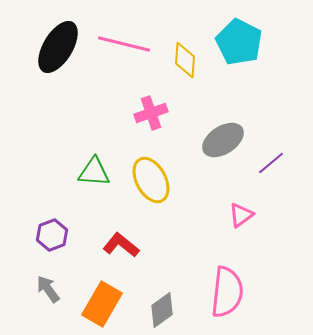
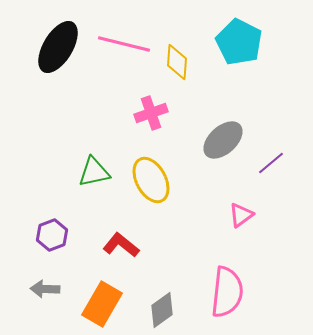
yellow diamond: moved 8 px left, 2 px down
gray ellipse: rotated 9 degrees counterclockwise
green triangle: rotated 16 degrees counterclockwise
gray arrow: moved 3 px left; rotated 52 degrees counterclockwise
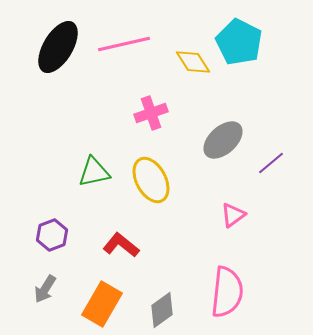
pink line: rotated 27 degrees counterclockwise
yellow diamond: moved 16 px right; rotated 36 degrees counterclockwise
pink triangle: moved 8 px left
gray arrow: rotated 60 degrees counterclockwise
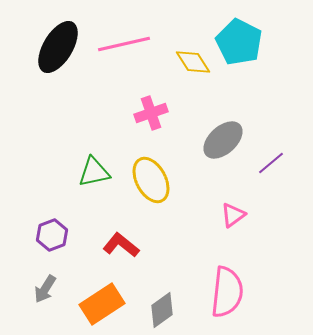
orange rectangle: rotated 27 degrees clockwise
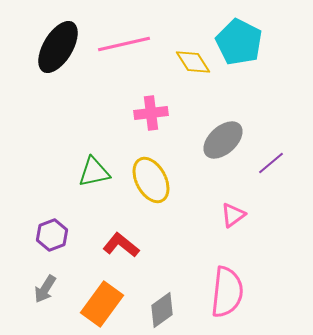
pink cross: rotated 12 degrees clockwise
orange rectangle: rotated 21 degrees counterclockwise
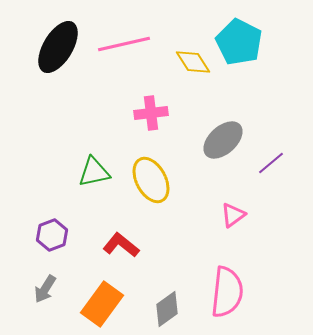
gray diamond: moved 5 px right, 1 px up
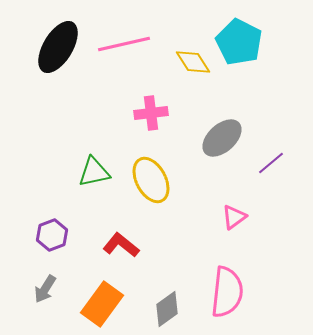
gray ellipse: moved 1 px left, 2 px up
pink triangle: moved 1 px right, 2 px down
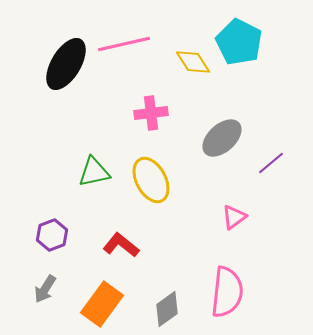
black ellipse: moved 8 px right, 17 px down
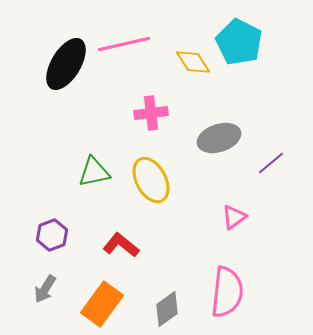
gray ellipse: moved 3 px left; rotated 24 degrees clockwise
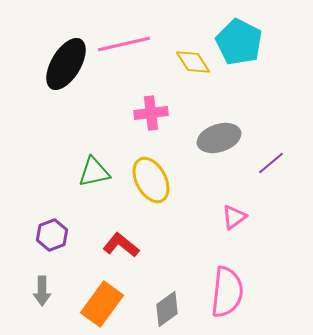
gray arrow: moved 3 px left, 2 px down; rotated 32 degrees counterclockwise
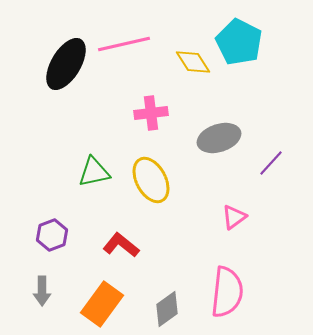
purple line: rotated 8 degrees counterclockwise
